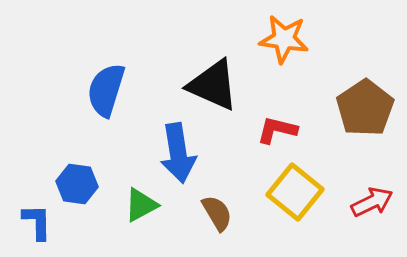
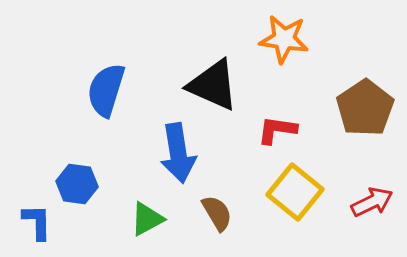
red L-shape: rotated 6 degrees counterclockwise
green triangle: moved 6 px right, 14 px down
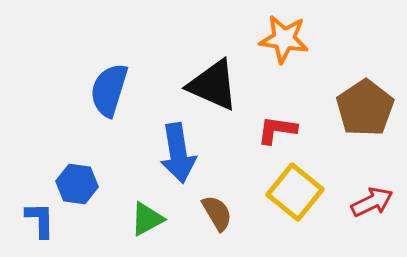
blue semicircle: moved 3 px right
blue L-shape: moved 3 px right, 2 px up
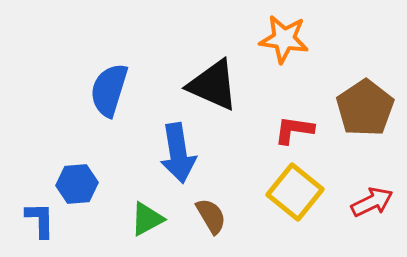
red L-shape: moved 17 px right
blue hexagon: rotated 12 degrees counterclockwise
brown semicircle: moved 6 px left, 3 px down
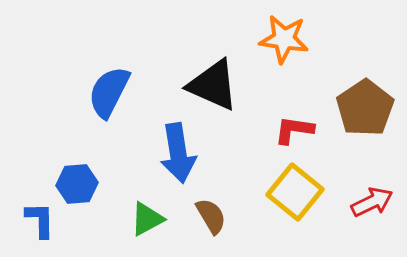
blue semicircle: moved 2 px down; rotated 10 degrees clockwise
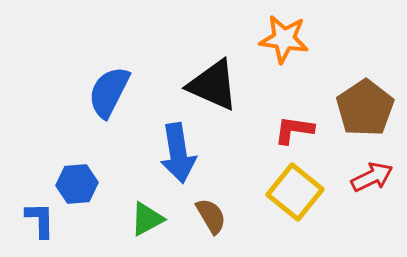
red arrow: moved 25 px up
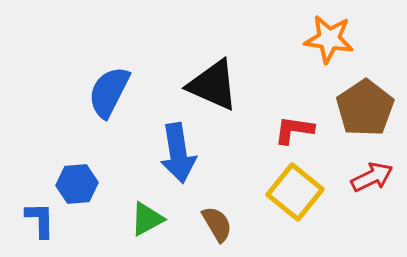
orange star: moved 45 px right
brown semicircle: moved 6 px right, 8 px down
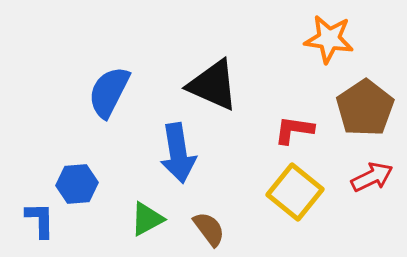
brown semicircle: moved 8 px left, 5 px down; rotated 6 degrees counterclockwise
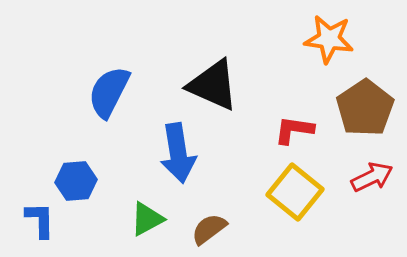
blue hexagon: moved 1 px left, 3 px up
brown semicircle: rotated 90 degrees counterclockwise
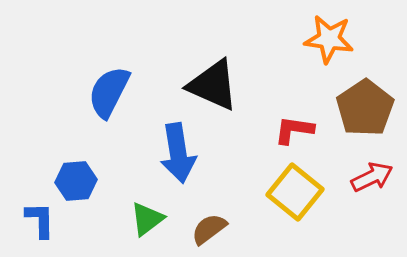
green triangle: rotated 9 degrees counterclockwise
